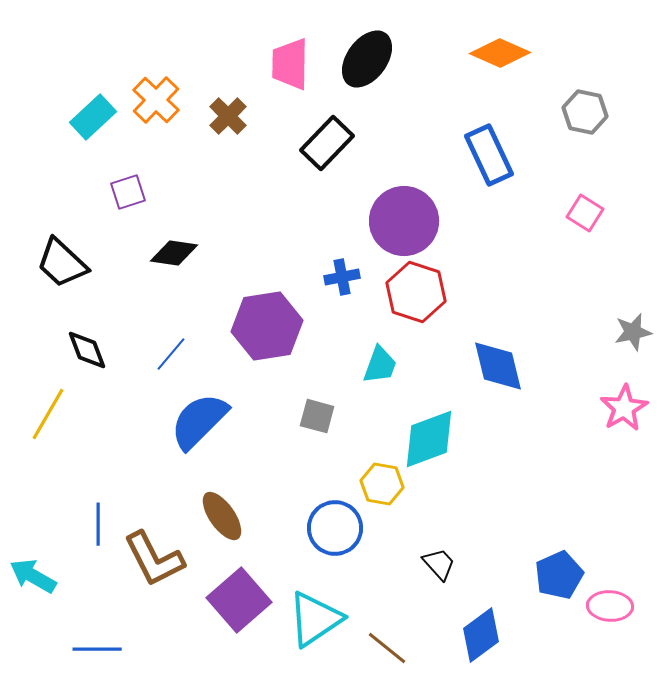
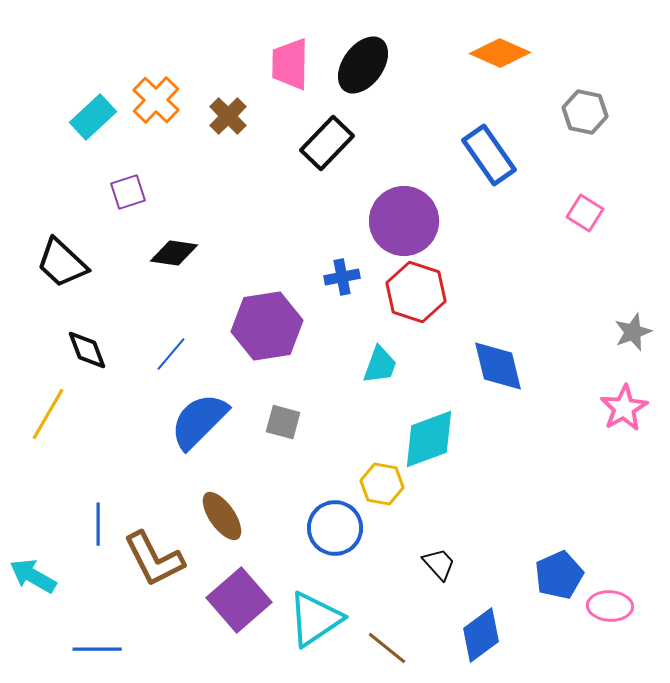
black ellipse at (367, 59): moved 4 px left, 6 px down
blue rectangle at (489, 155): rotated 10 degrees counterclockwise
gray star at (633, 332): rotated 9 degrees counterclockwise
gray square at (317, 416): moved 34 px left, 6 px down
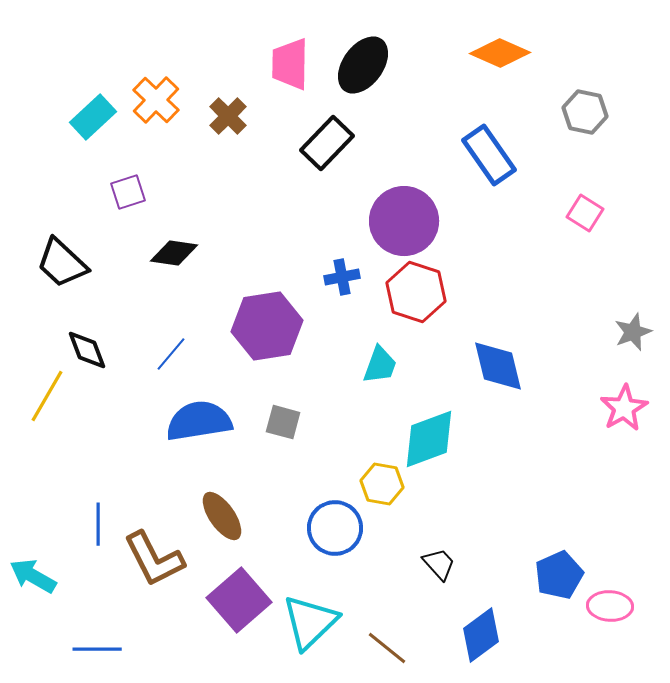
yellow line at (48, 414): moved 1 px left, 18 px up
blue semicircle at (199, 421): rotated 36 degrees clockwise
cyan triangle at (315, 619): moved 5 px left, 3 px down; rotated 10 degrees counterclockwise
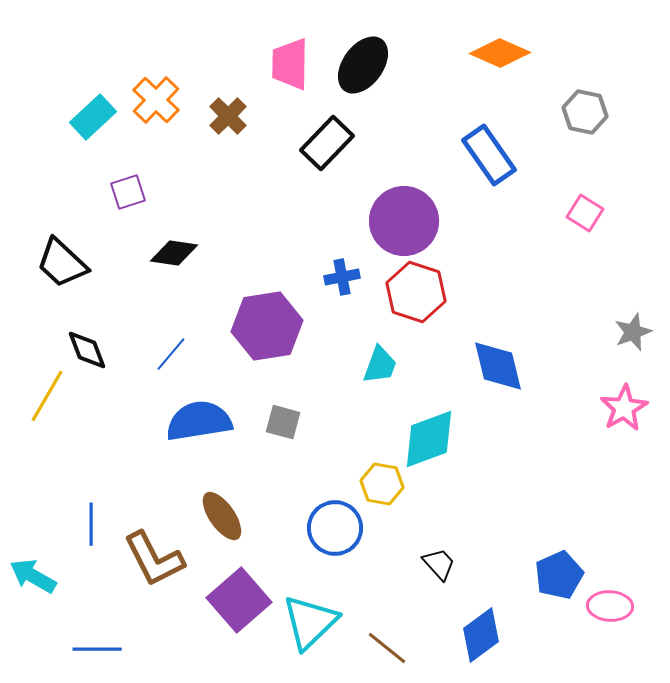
blue line at (98, 524): moved 7 px left
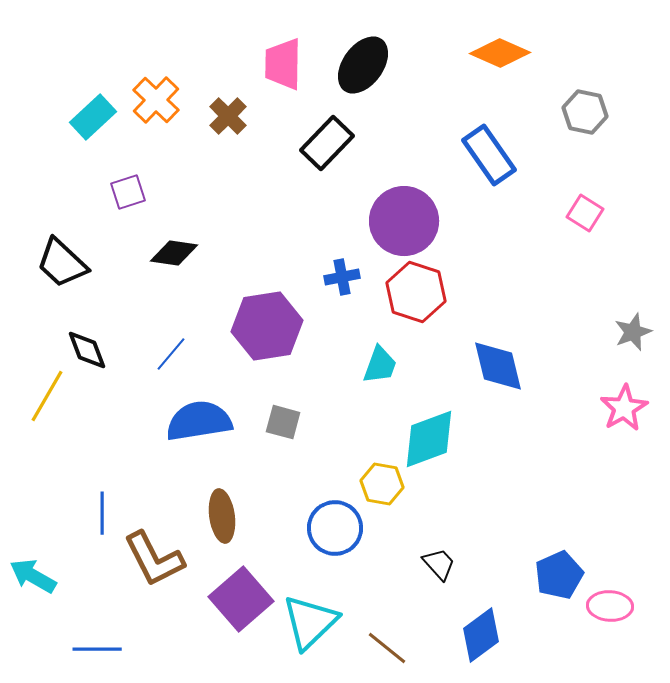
pink trapezoid at (290, 64): moved 7 px left
brown ellipse at (222, 516): rotated 27 degrees clockwise
blue line at (91, 524): moved 11 px right, 11 px up
purple square at (239, 600): moved 2 px right, 1 px up
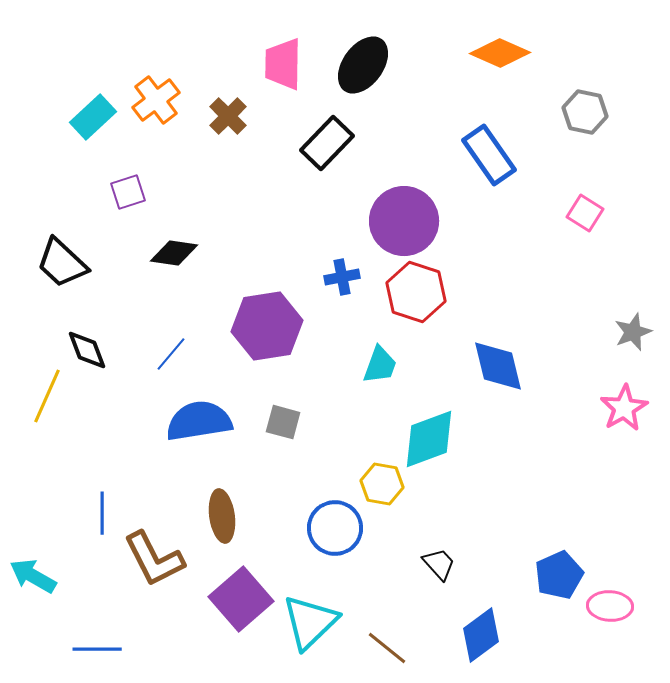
orange cross at (156, 100): rotated 9 degrees clockwise
yellow line at (47, 396): rotated 6 degrees counterclockwise
